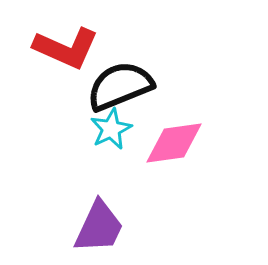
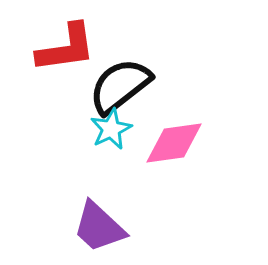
red L-shape: rotated 32 degrees counterclockwise
black semicircle: rotated 16 degrees counterclockwise
purple trapezoid: rotated 108 degrees clockwise
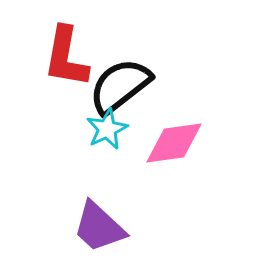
red L-shape: moved 9 px down; rotated 108 degrees clockwise
cyan star: moved 4 px left
